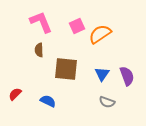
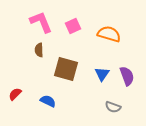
pink square: moved 4 px left
orange semicircle: moved 9 px right; rotated 50 degrees clockwise
brown square: rotated 10 degrees clockwise
gray semicircle: moved 6 px right, 5 px down
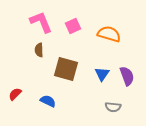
gray semicircle: rotated 14 degrees counterclockwise
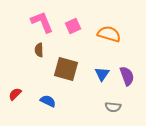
pink L-shape: moved 1 px right
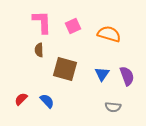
pink L-shape: rotated 20 degrees clockwise
brown square: moved 1 px left
red semicircle: moved 6 px right, 5 px down
blue semicircle: moved 1 px left; rotated 21 degrees clockwise
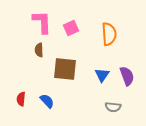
pink square: moved 2 px left, 2 px down
orange semicircle: rotated 70 degrees clockwise
brown square: rotated 10 degrees counterclockwise
blue triangle: moved 1 px down
red semicircle: rotated 40 degrees counterclockwise
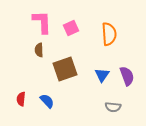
brown square: rotated 25 degrees counterclockwise
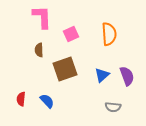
pink L-shape: moved 5 px up
pink square: moved 6 px down
blue triangle: rotated 14 degrees clockwise
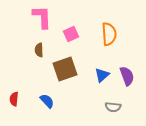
red semicircle: moved 7 px left
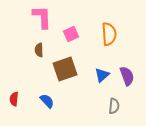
gray semicircle: moved 1 px right, 1 px up; rotated 91 degrees counterclockwise
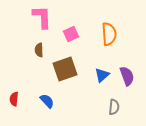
gray semicircle: moved 1 px down
